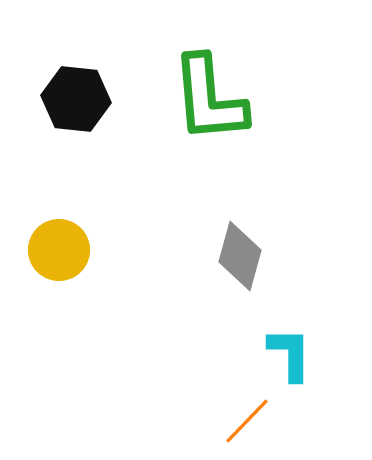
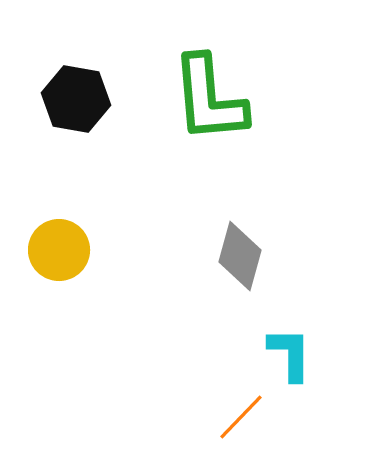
black hexagon: rotated 4 degrees clockwise
orange line: moved 6 px left, 4 px up
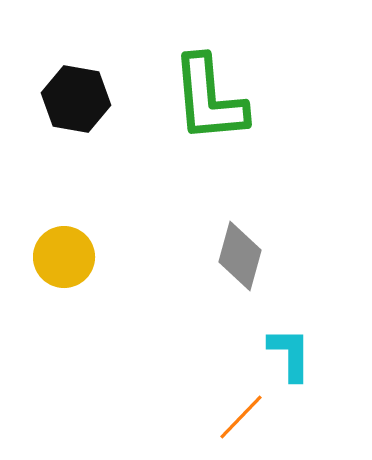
yellow circle: moved 5 px right, 7 px down
